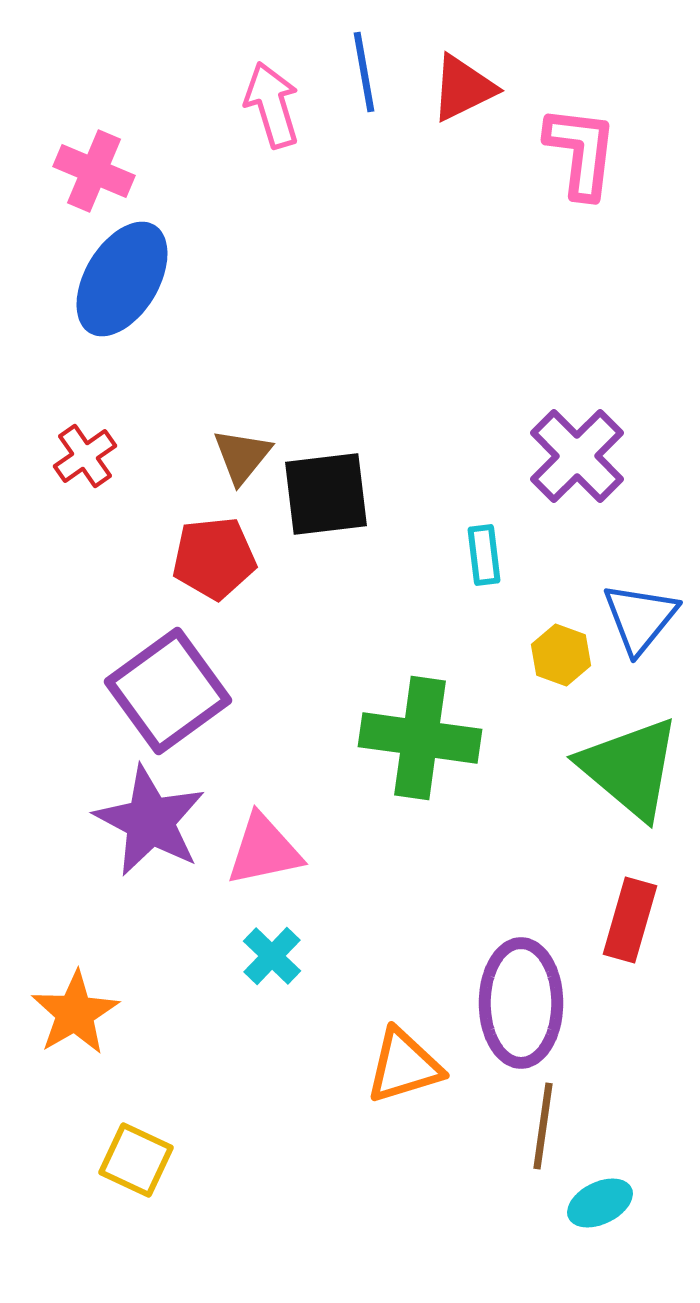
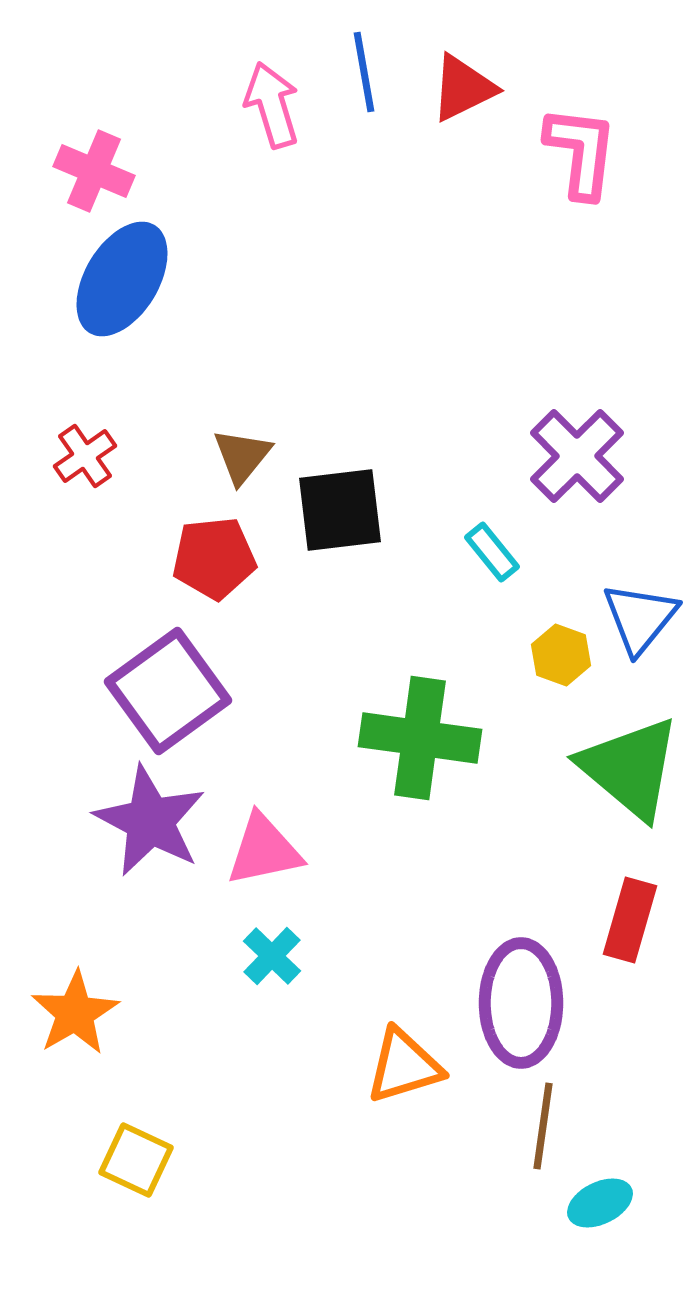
black square: moved 14 px right, 16 px down
cyan rectangle: moved 8 px right, 3 px up; rotated 32 degrees counterclockwise
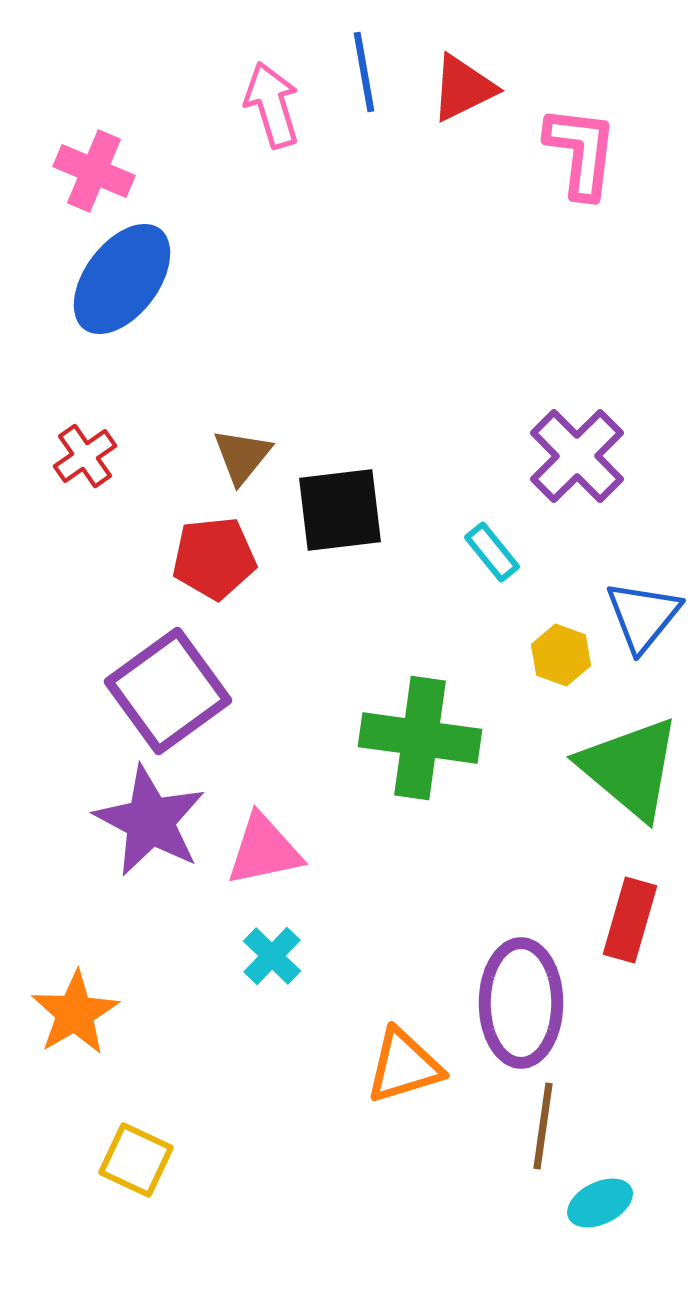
blue ellipse: rotated 6 degrees clockwise
blue triangle: moved 3 px right, 2 px up
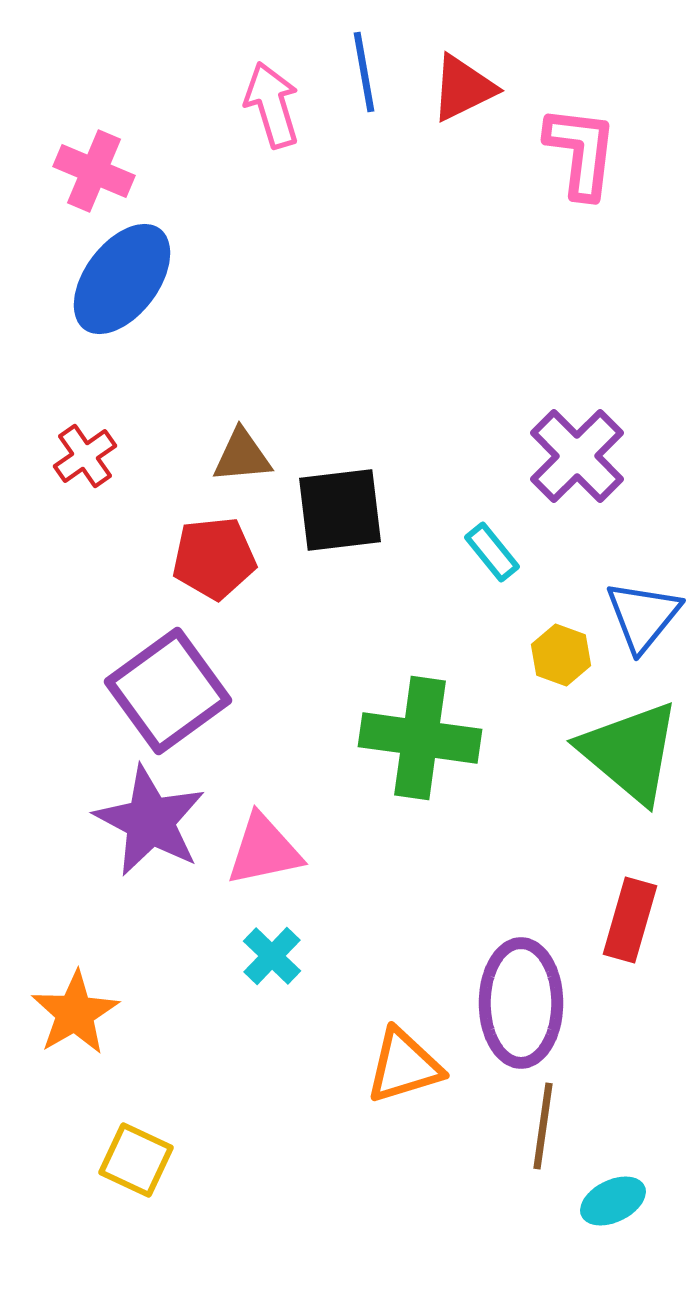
brown triangle: rotated 46 degrees clockwise
green triangle: moved 16 px up
cyan ellipse: moved 13 px right, 2 px up
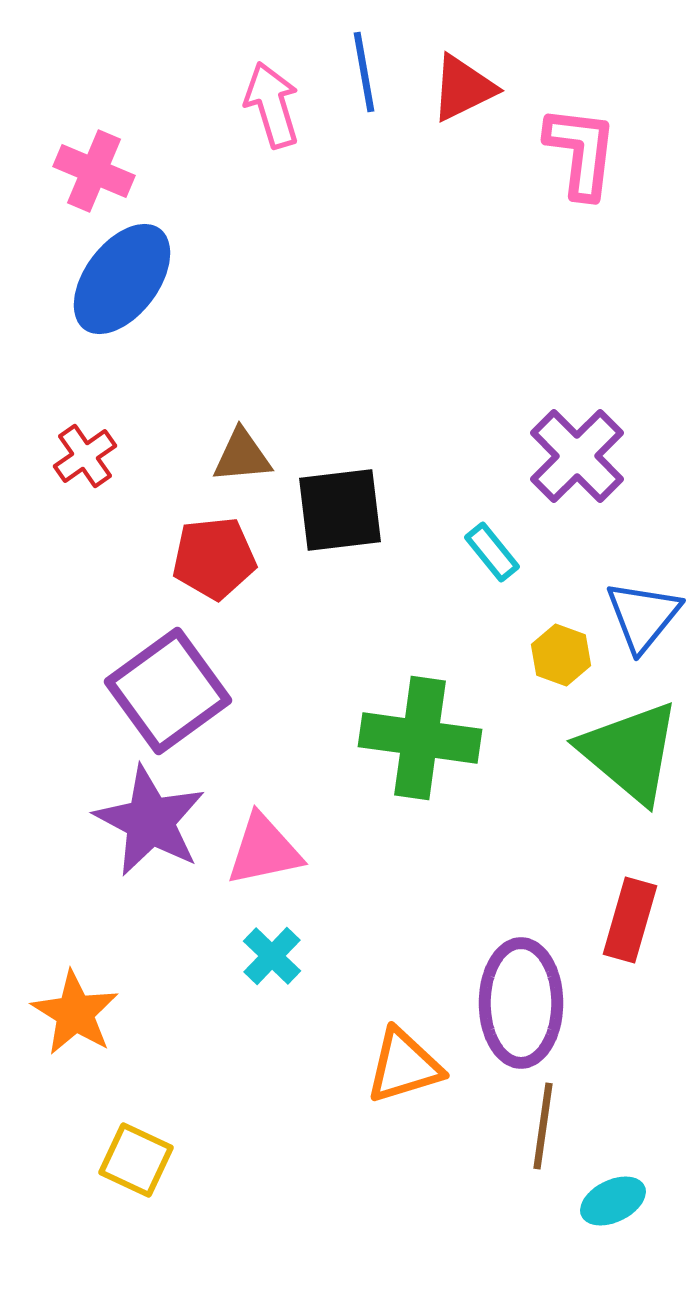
orange star: rotated 10 degrees counterclockwise
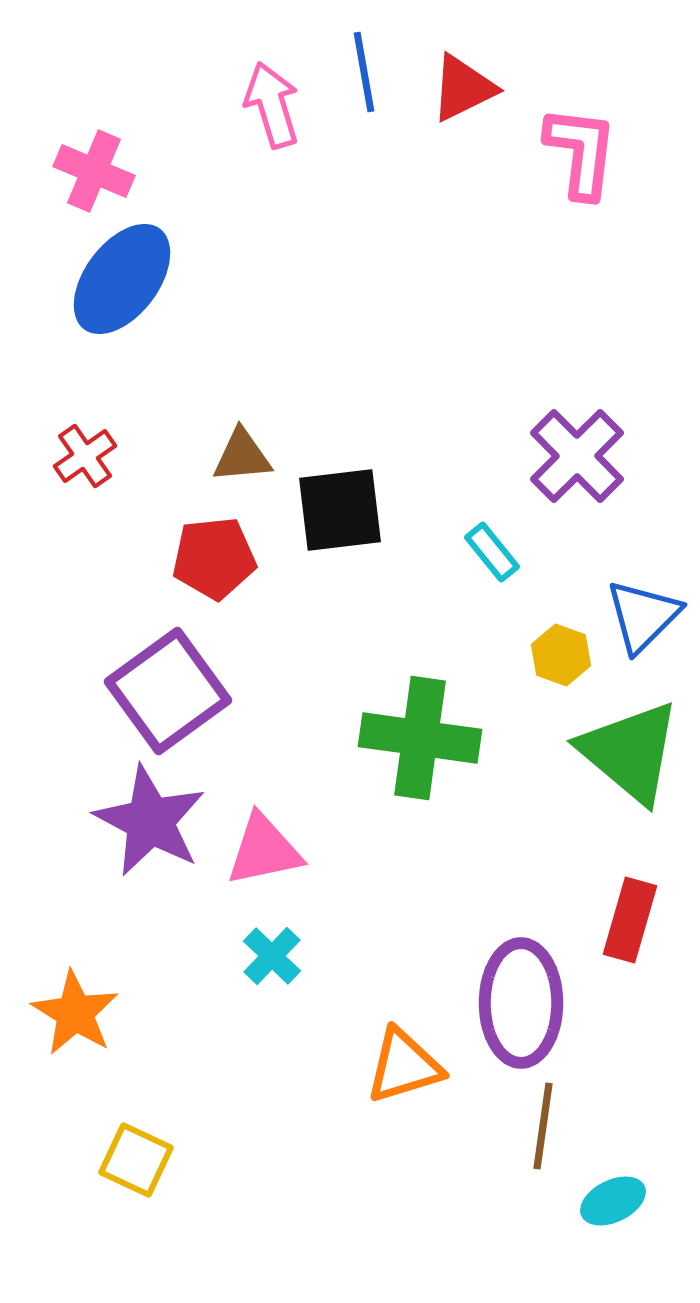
blue triangle: rotated 6 degrees clockwise
